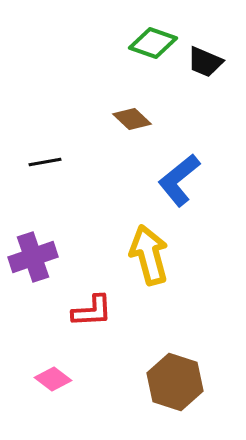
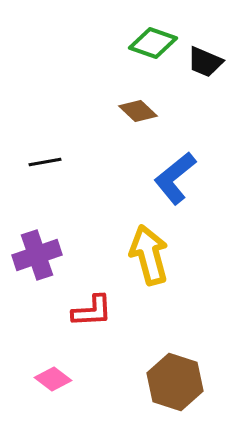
brown diamond: moved 6 px right, 8 px up
blue L-shape: moved 4 px left, 2 px up
purple cross: moved 4 px right, 2 px up
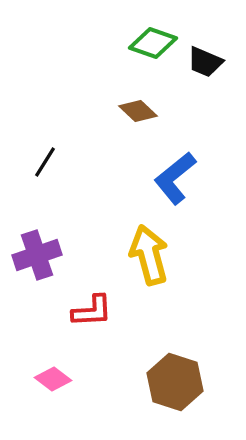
black line: rotated 48 degrees counterclockwise
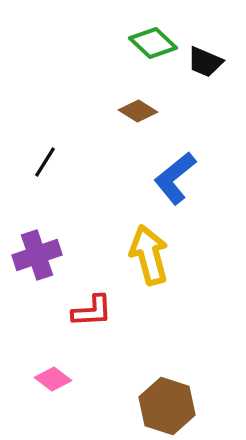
green diamond: rotated 24 degrees clockwise
brown diamond: rotated 12 degrees counterclockwise
brown hexagon: moved 8 px left, 24 px down
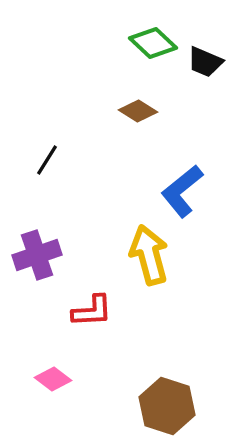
black line: moved 2 px right, 2 px up
blue L-shape: moved 7 px right, 13 px down
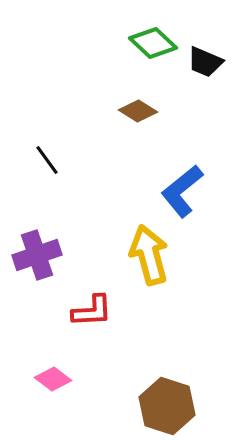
black line: rotated 68 degrees counterclockwise
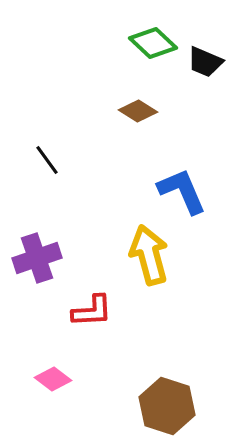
blue L-shape: rotated 106 degrees clockwise
purple cross: moved 3 px down
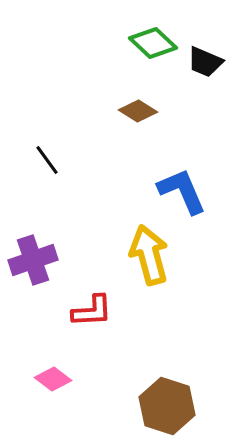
purple cross: moved 4 px left, 2 px down
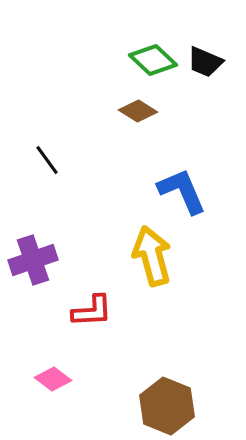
green diamond: moved 17 px down
yellow arrow: moved 3 px right, 1 px down
brown hexagon: rotated 4 degrees clockwise
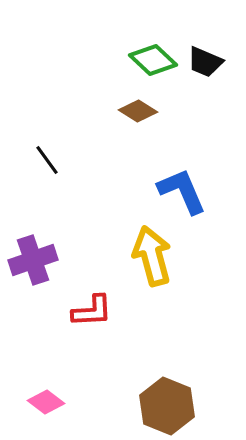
pink diamond: moved 7 px left, 23 px down
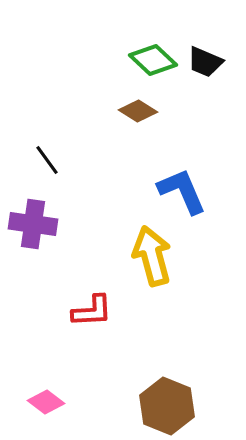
purple cross: moved 36 px up; rotated 27 degrees clockwise
